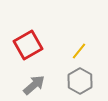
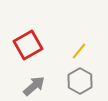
gray arrow: moved 1 px down
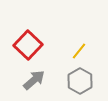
red square: rotated 16 degrees counterclockwise
gray arrow: moved 6 px up
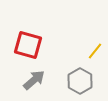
red square: rotated 28 degrees counterclockwise
yellow line: moved 16 px right
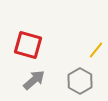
yellow line: moved 1 px right, 1 px up
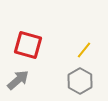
yellow line: moved 12 px left
gray arrow: moved 16 px left
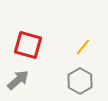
yellow line: moved 1 px left, 3 px up
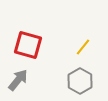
gray arrow: rotated 10 degrees counterclockwise
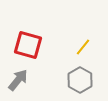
gray hexagon: moved 1 px up
